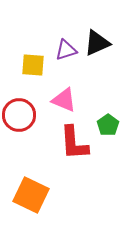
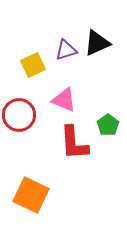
yellow square: rotated 30 degrees counterclockwise
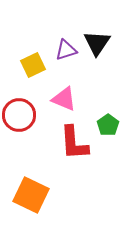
black triangle: rotated 32 degrees counterclockwise
pink triangle: moved 1 px up
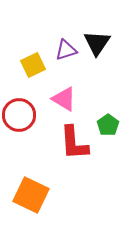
pink triangle: rotated 8 degrees clockwise
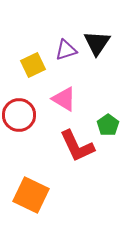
red L-shape: moved 3 px right, 3 px down; rotated 21 degrees counterclockwise
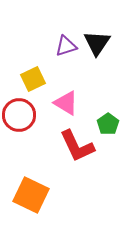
purple triangle: moved 4 px up
yellow square: moved 14 px down
pink triangle: moved 2 px right, 4 px down
green pentagon: moved 1 px up
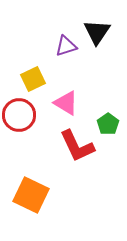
black triangle: moved 11 px up
